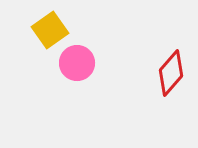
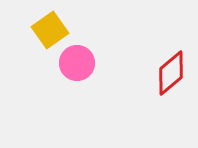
red diamond: rotated 9 degrees clockwise
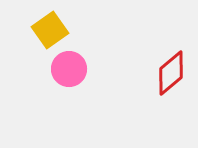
pink circle: moved 8 px left, 6 px down
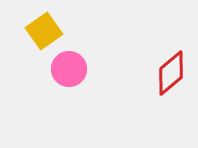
yellow square: moved 6 px left, 1 px down
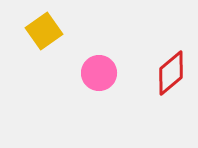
pink circle: moved 30 px right, 4 px down
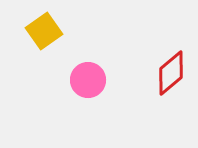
pink circle: moved 11 px left, 7 px down
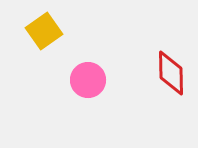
red diamond: rotated 51 degrees counterclockwise
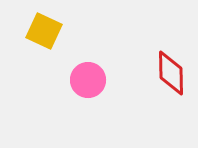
yellow square: rotated 30 degrees counterclockwise
